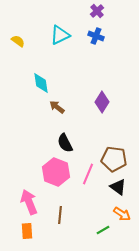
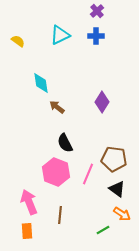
blue cross: rotated 21 degrees counterclockwise
black triangle: moved 1 px left, 2 px down
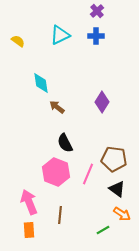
orange rectangle: moved 2 px right, 1 px up
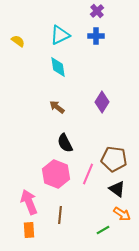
cyan diamond: moved 17 px right, 16 px up
pink hexagon: moved 2 px down
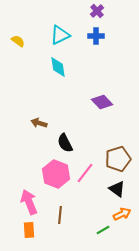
purple diamond: rotated 75 degrees counterclockwise
brown arrow: moved 18 px left, 16 px down; rotated 21 degrees counterclockwise
brown pentagon: moved 4 px right; rotated 25 degrees counterclockwise
pink line: moved 3 px left, 1 px up; rotated 15 degrees clockwise
orange arrow: rotated 60 degrees counterclockwise
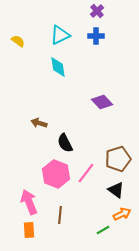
pink line: moved 1 px right
black triangle: moved 1 px left, 1 px down
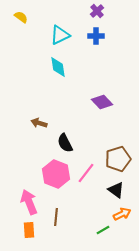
yellow semicircle: moved 3 px right, 24 px up
brown line: moved 4 px left, 2 px down
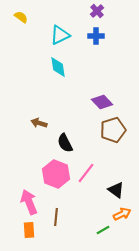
brown pentagon: moved 5 px left, 29 px up
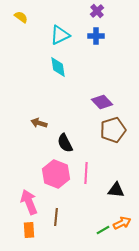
pink line: rotated 35 degrees counterclockwise
black triangle: rotated 30 degrees counterclockwise
orange arrow: moved 9 px down
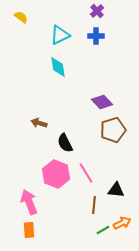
pink line: rotated 35 degrees counterclockwise
brown line: moved 38 px right, 12 px up
